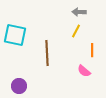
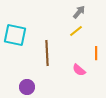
gray arrow: rotated 128 degrees clockwise
yellow line: rotated 24 degrees clockwise
orange line: moved 4 px right, 3 px down
pink semicircle: moved 5 px left, 1 px up
purple circle: moved 8 px right, 1 px down
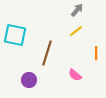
gray arrow: moved 2 px left, 2 px up
brown line: rotated 20 degrees clockwise
pink semicircle: moved 4 px left, 5 px down
purple circle: moved 2 px right, 7 px up
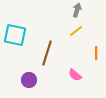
gray arrow: rotated 24 degrees counterclockwise
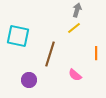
yellow line: moved 2 px left, 3 px up
cyan square: moved 3 px right, 1 px down
brown line: moved 3 px right, 1 px down
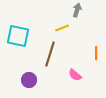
yellow line: moved 12 px left; rotated 16 degrees clockwise
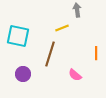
gray arrow: rotated 24 degrees counterclockwise
purple circle: moved 6 px left, 6 px up
